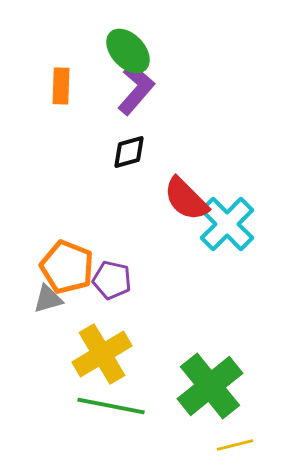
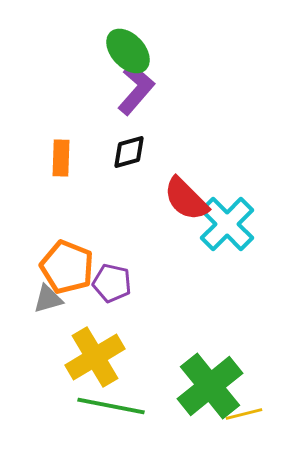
orange rectangle: moved 72 px down
purple pentagon: moved 3 px down
yellow cross: moved 7 px left, 3 px down
yellow line: moved 9 px right, 31 px up
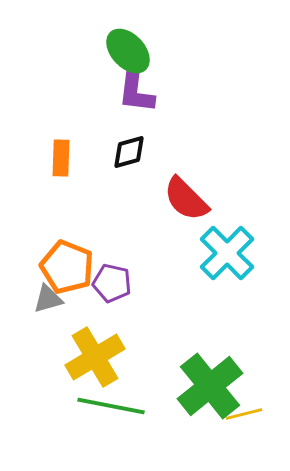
purple L-shape: rotated 146 degrees clockwise
cyan cross: moved 29 px down
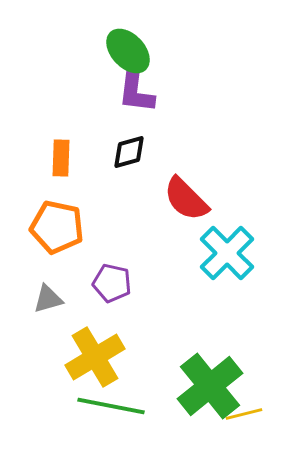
orange pentagon: moved 10 px left, 40 px up; rotated 10 degrees counterclockwise
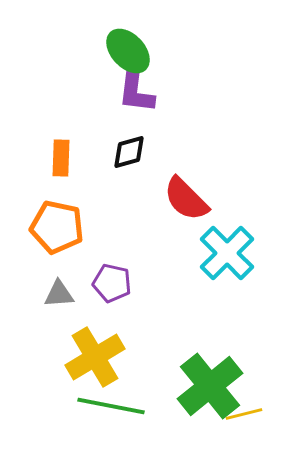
gray triangle: moved 11 px right, 5 px up; rotated 12 degrees clockwise
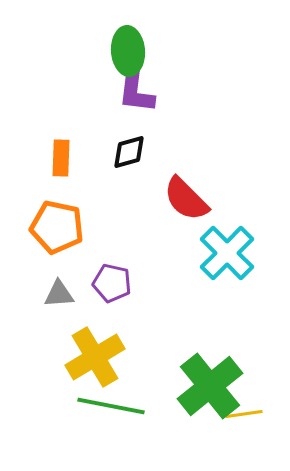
green ellipse: rotated 39 degrees clockwise
yellow line: rotated 6 degrees clockwise
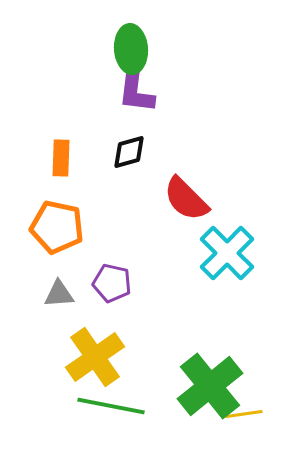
green ellipse: moved 3 px right, 2 px up
yellow cross: rotated 4 degrees counterclockwise
